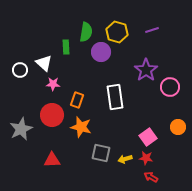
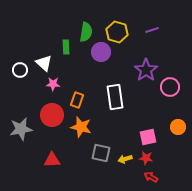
gray star: rotated 15 degrees clockwise
pink square: rotated 24 degrees clockwise
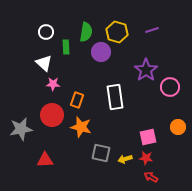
white circle: moved 26 px right, 38 px up
red triangle: moved 7 px left
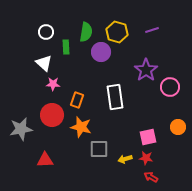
gray square: moved 2 px left, 4 px up; rotated 12 degrees counterclockwise
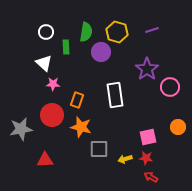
purple star: moved 1 px right, 1 px up
white rectangle: moved 2 px up
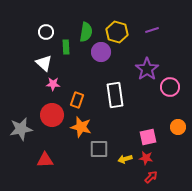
red arrow: rotated 104 degrees clockwise
